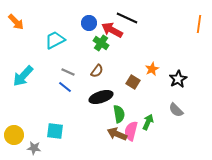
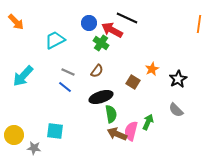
green semicircle: moved 8 px left
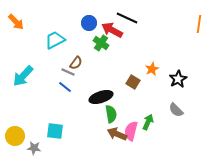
brown semicircle: moved 21 px left, 8 px up
yellow circle: moved 1 px right, 1 px down
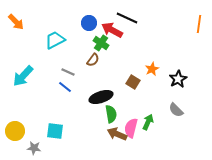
brown semicircle: moved 17 px right, 3 px up
pink semicircle: moved 3 px up
yellow circle: moved 5 px up
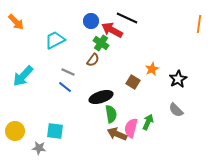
blue circle: moved 2 px right, 2 px up
gray star: moved 5 px right
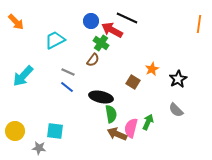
blue line: moved 2 px right
black ellipse: rotated 30 degrees clockwise
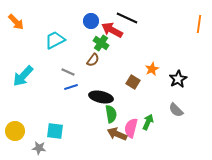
blue line: moved 4 px right; rotated 56 degrees counterclockwise
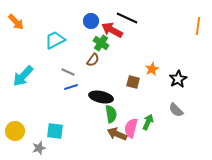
orange line: moved 1 px left, 2 px down
brown square: rotated 16 degrees counterclockwise
gray star: rotated 24 degrees counterclockwise
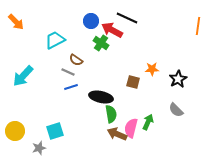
brown semicircle: moved 17 px left; rotated 88 degrees clockwise
orange star: rotated 24 degrees clockwise
cyan square: rotated 24 degrees counterclockwise
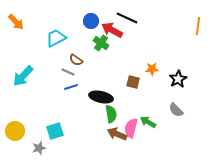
cyan trapezoid: moved 1 px right, 2 px up
green arrow: rotated 84 degrees counterclockwise
